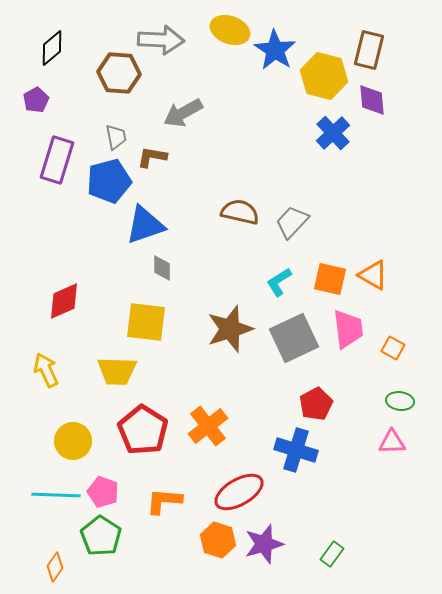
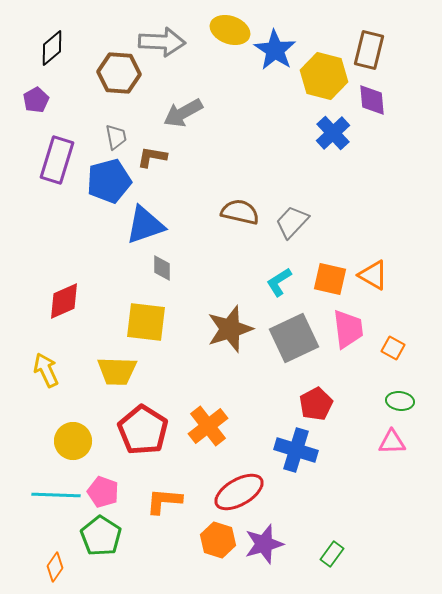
gray arrow at (161, 40): moved 1 px right, 2 px down
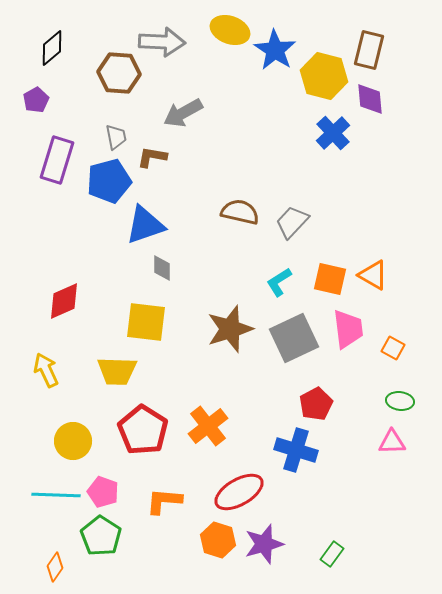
purple diamond at (372, 100): moved 2 px left, 1 px up
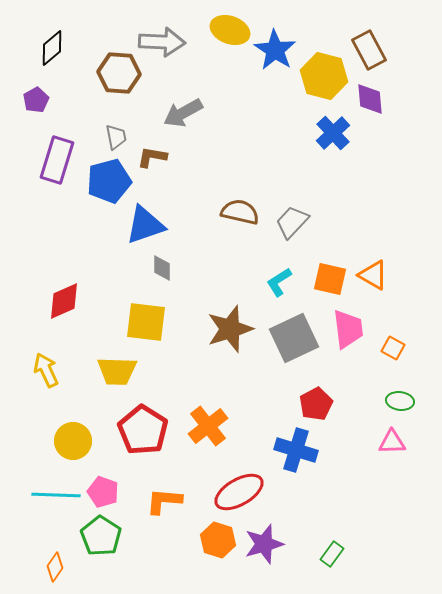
brown rectangle at (369, 50): rotated 42 degrees counterclockwise
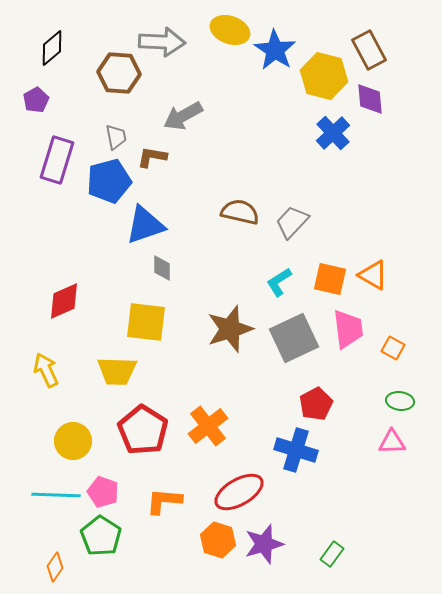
gray arrow at (183, 113): moved 3 px down
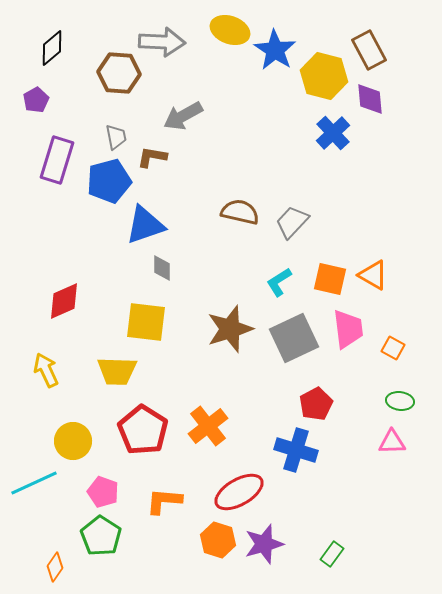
cyan line at (56, 495): moved 22 px left, 12 px up; rotated 27 degrees counterclockwise
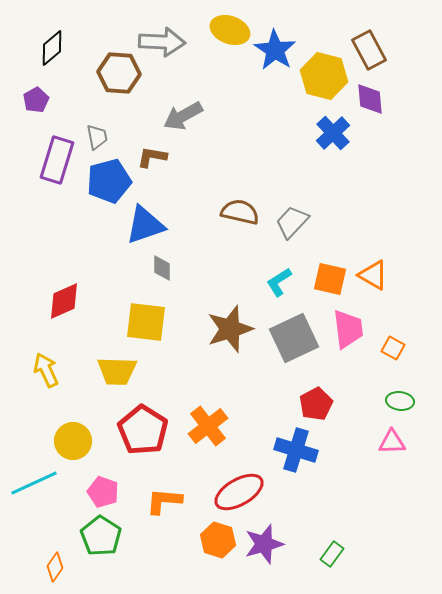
gray trapezoid at (116, 137): moved 19 px left
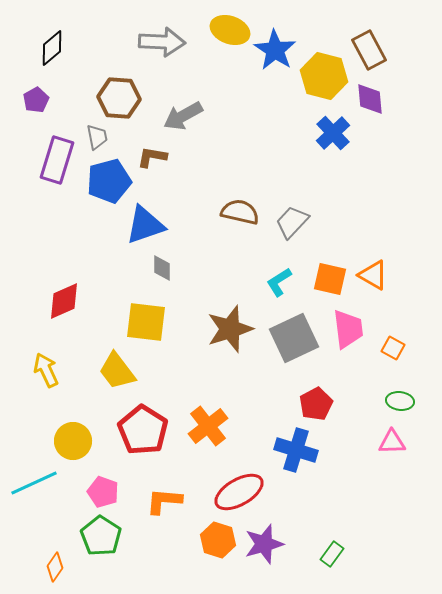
brown hexagon at (119, 73): moved 25 px down
yellow trapezoid at (117, 371): rotated 51 degrees clockwise
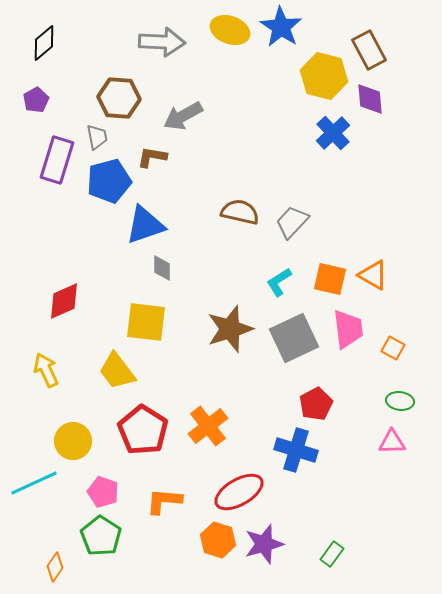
black diamond at (52, 48): moved 8 px left, 5 px up
blue star at (275, 50): moved 6 px right, 23 px up
